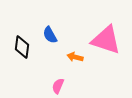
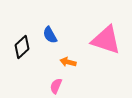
black diamond: rotated 40 degrees clockwise
orange arrow: moved 7 px left, 5 px down
pink semicircle: moved 2 px left
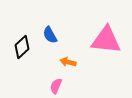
pink triangle: rotated 12 degrees counterclockwise
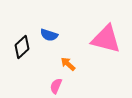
blue semicircle: moved 1 px left; rotated 42 degrees counterclockwise
pink triangle: moved 1 px up; rotated 8 degrees clockwise
orange arrow: moved 2 px down; rotated 28 degrees clockwise
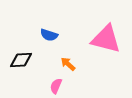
black diamond: moved 1 px left, 13 px down; rotated 40 degrees clockwise
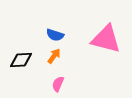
blue semicircle: moved 6 px right
orange arrow: moved 14 px left, 8 px up; rotated 84 degrees clockwise
pink semicircle: moved 2 px right, 2 px up
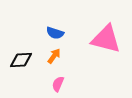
blue semicircle: moved 2 px up
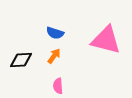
pink triangle: moved 1 px down
pink semicircle: moved 2 px down; rotated 28 degrees counterclockwise
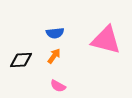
blue semicircle: rotated 24 degrees counterclockwise
pink semicircle: rotated 56 degrees counterclockwise
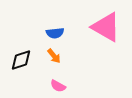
pink triangle: moved 13 px up; rotated 16 degrees clockwise
orange arrow: rotated 105 degrees clockwise
black diamond: rotated 15 degrees counterclockwise
